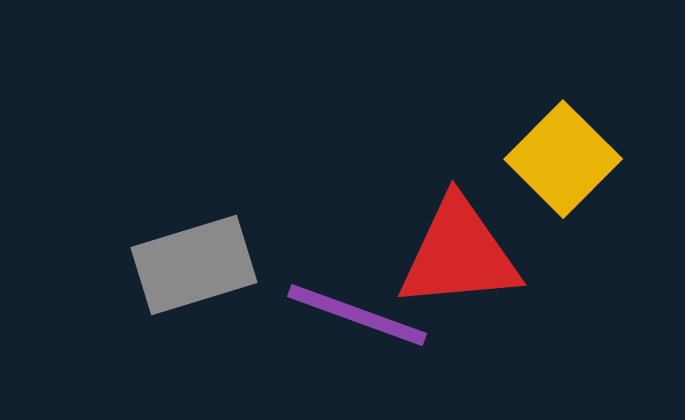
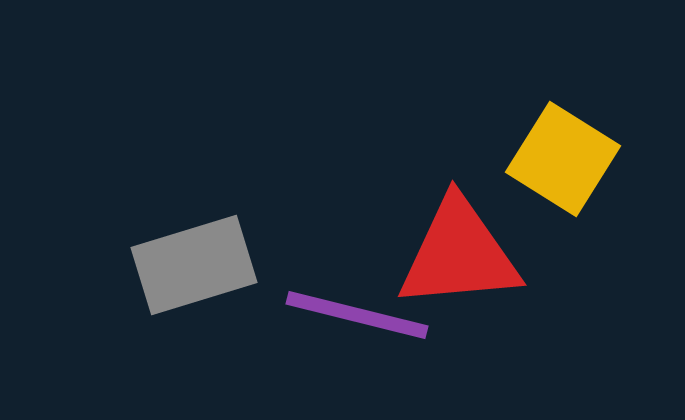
yellow square: rotated 13 degrees counterclockwise
purple line: rotated 6 degrees counterclockwise
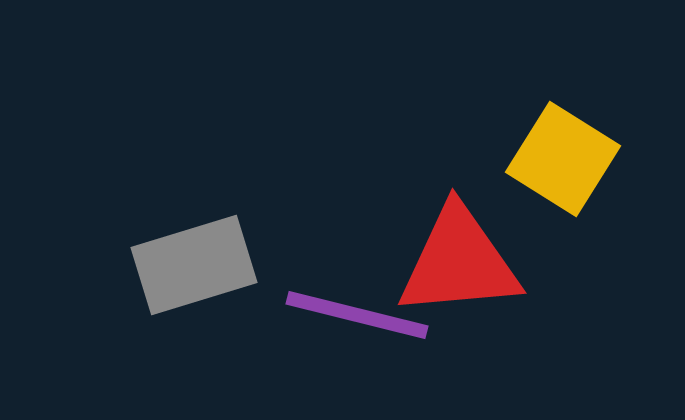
red triangle: moved 8 px down
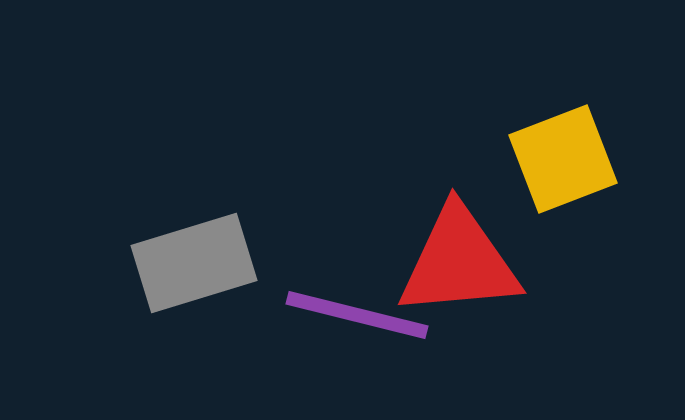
yellow square: rotated 37 degrees clockwise
gray rectangle: moved 2 px up
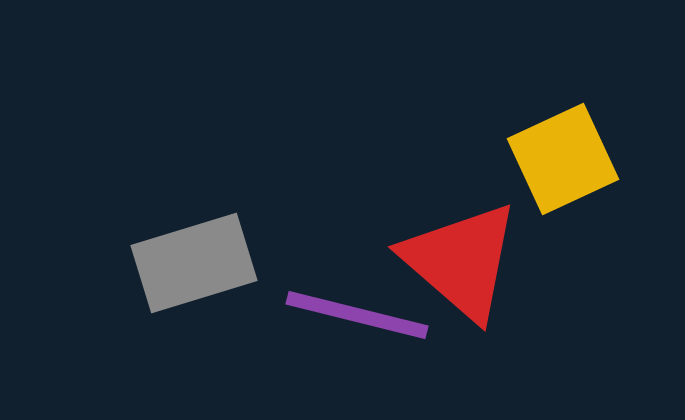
yellow square: rotated 4 degrees counterclockwise
red triangle: moved 2 px right, 1 px up; rotated 46 degrees clockwise
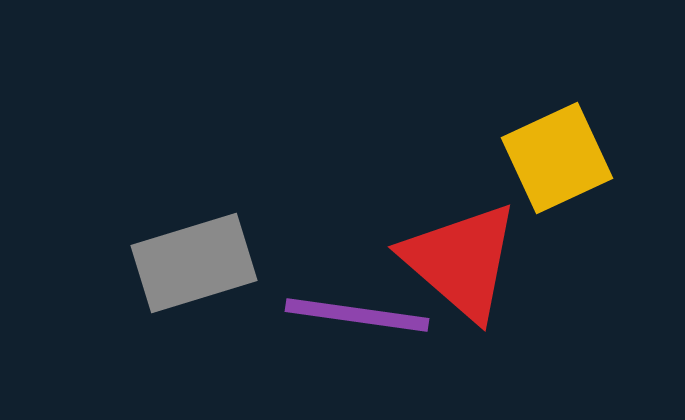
yellow square: moved 6 px left, 1 px up
purple line: rotated 6 degrees counterclockwise
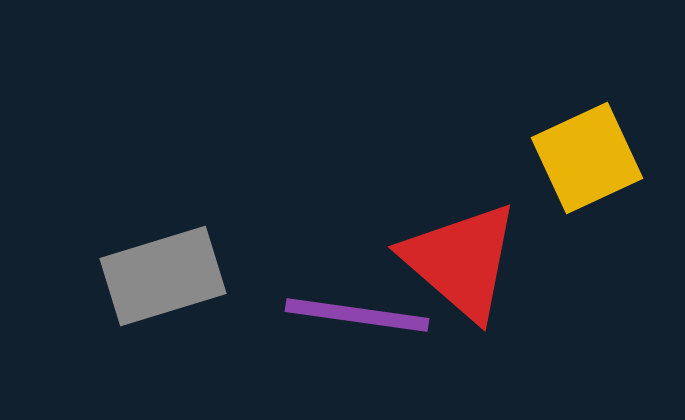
yellow square: moved 30 px right
gray rectangle: moved 31 px left, 13 px down
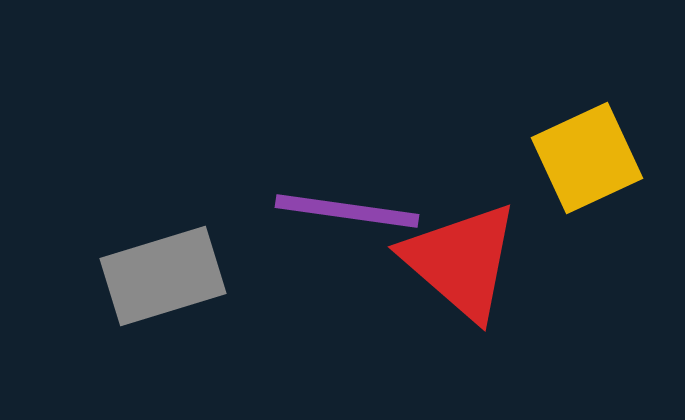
purple line: moved 10 px left, 104 px up
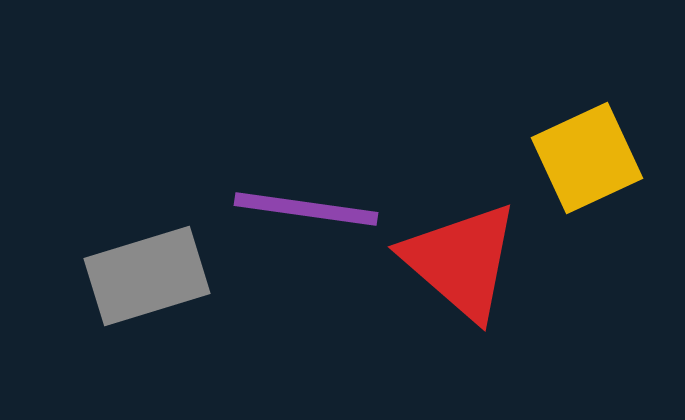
purple line: moved 41 px left, 2 px up
gray rectangle: moved 16 px left
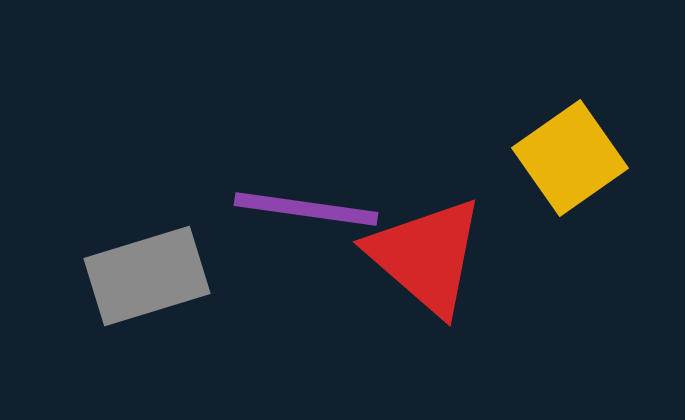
yellow square: moved 17 px left; rotated 10 degrees counterclockwise
red triangle: moved 35 px left, 5 px up
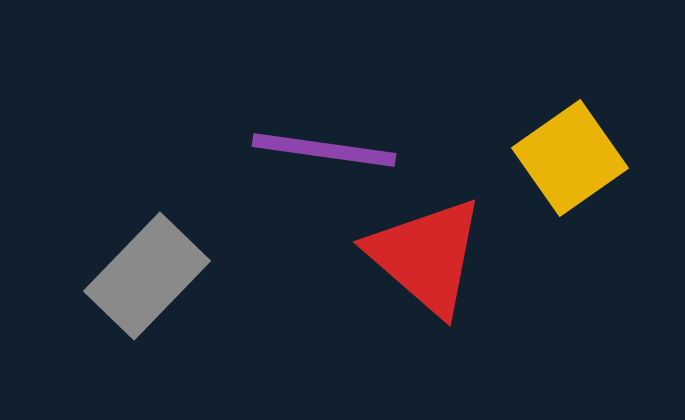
purple line: moved 18 px right, 59 px up
gray rectangle: rotated 29 degrees counterclockwise
